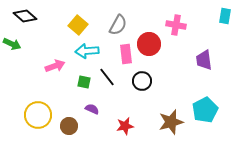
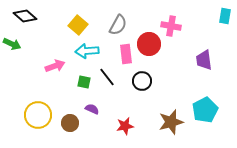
pink cross: moved 5 px left, 1 px down
brown circle: moved 1 px right, 3 px up
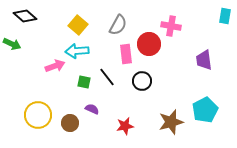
cyan arrow: moved 10 px left
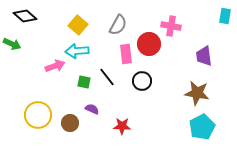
purple trapezoid: moved 4 px up
cyan pentagon: moved 3 px left, 17 px down
brown star: moved 26 px right, 29 px up; rotated 25 degrees clockwise
red star: moved 3 px left; rotated 12 degrees clockwise
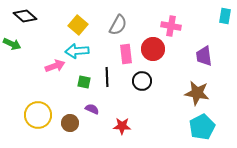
red circle: moved 4 px right, 5 px down
black line: rotated 36 degrees clockwise
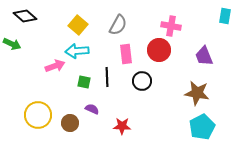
red circle: moved 6 px right, 1 px down
purple trapezoid: rotated 15 degrees counterclockwise
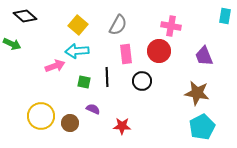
red circle: moved 1 px down
purple semicircle: moved 1 px right
yellow circle: moved 3 px right, 1 px down
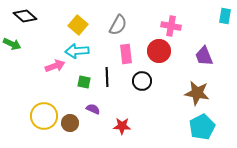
yellow circle: moved 3 px right
